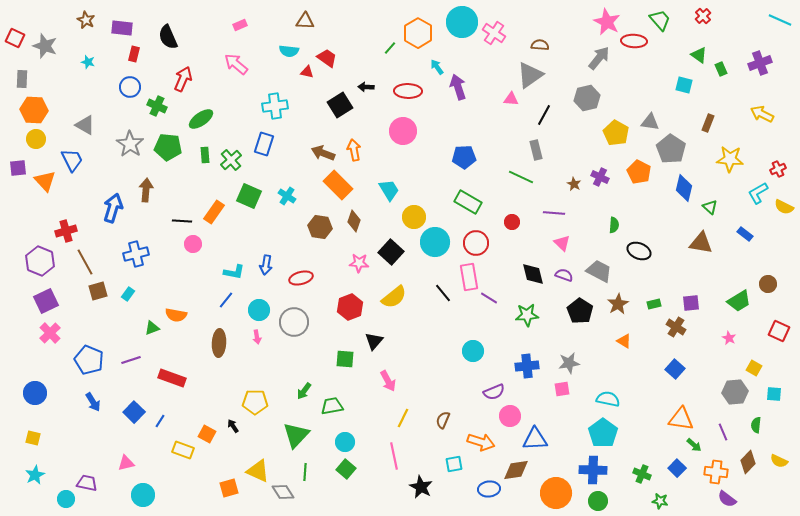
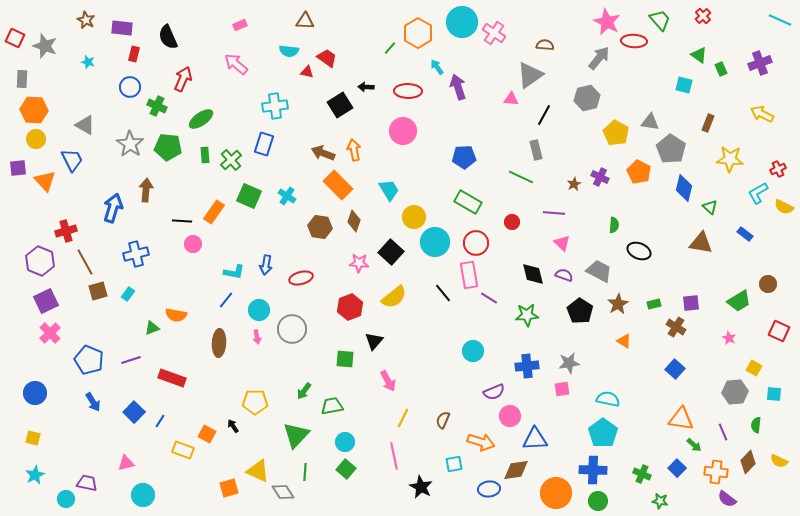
brown semicircle at (540, 45): moved 5 px right
brown star at (574, 184): rotated 16 degrees clockwise
pink rectangle at (469, 277): moved 2 px up
gray circle at (294, 322): moved 2 px left, 7 px down
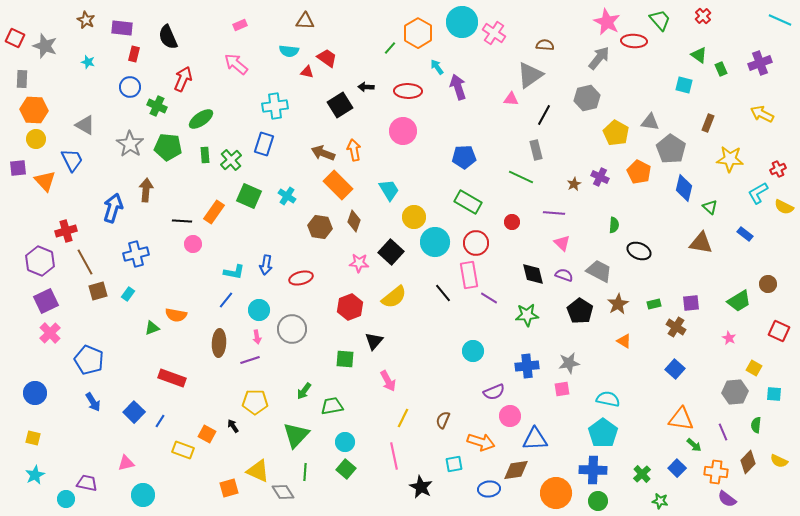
purple line at (131, 360): moved 119 px right
green cross at (642, 474): rotated 24 degrees clockwise
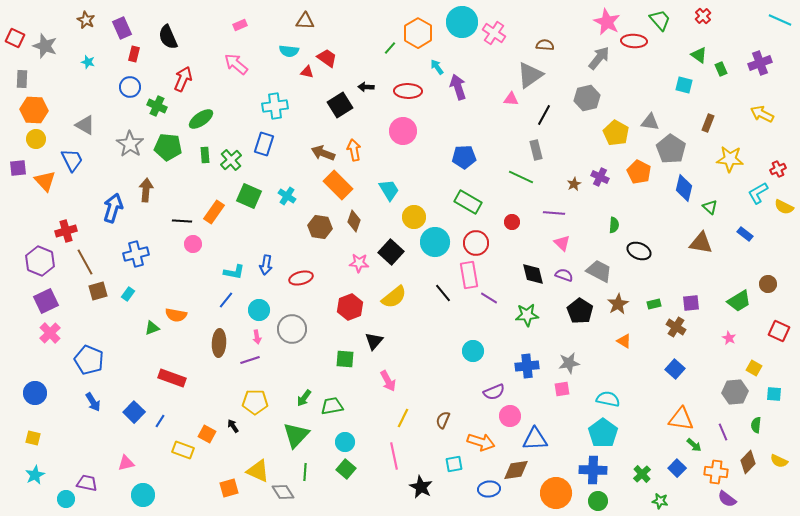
purple rectangle at (122, 28): rotated 60 degrees clockwise
green arrow at (304, 391): moved 7 px down
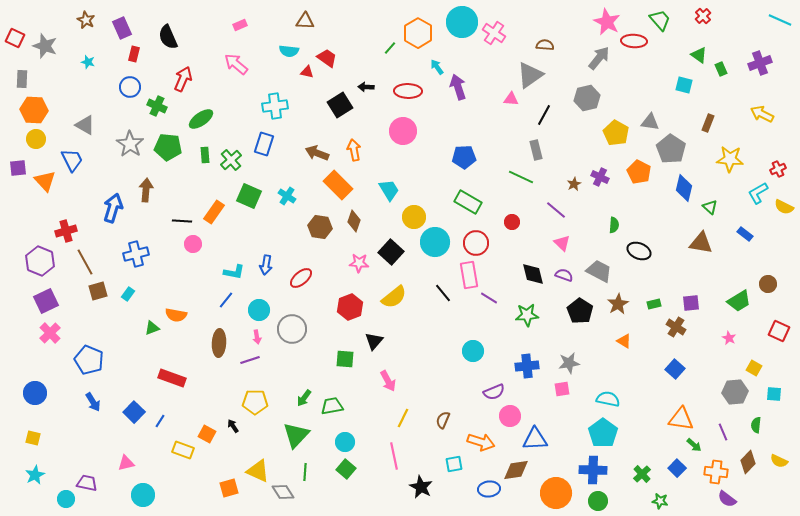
brown arrow at (323, 153): moved 6 px left
purple line at (554, 213): moved 2 px right, 3 px up; rotated 35 degrees clockwise
red ellipse at (301, 278): rotated 25 degrees counterclockwise
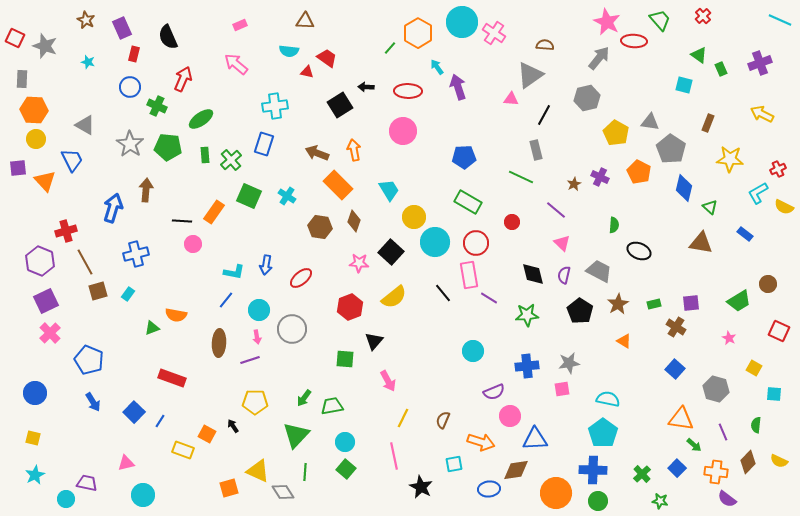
purple semicircle at (564, 275): rotated 96 degrees counterclockwise
gray hexagon at (735, 392): moved 19 px left, 3 px up; rotated 20 degrees clockwise
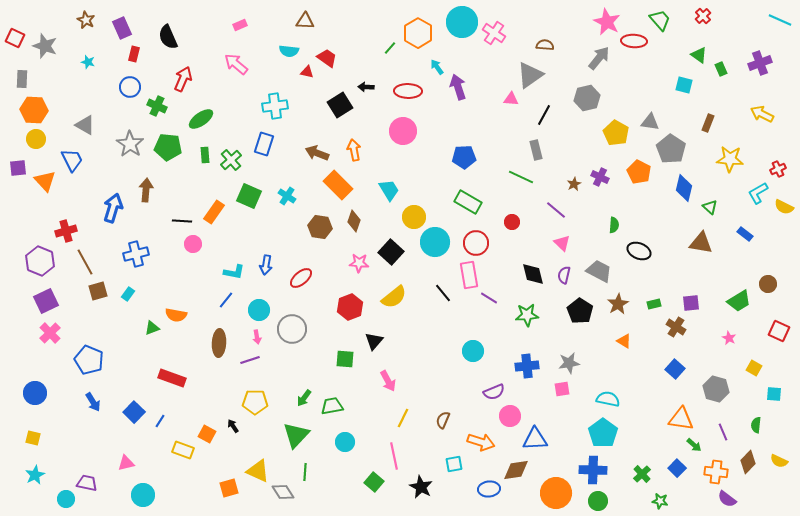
green square at (346, 469): moved 28 px right, 13 px down
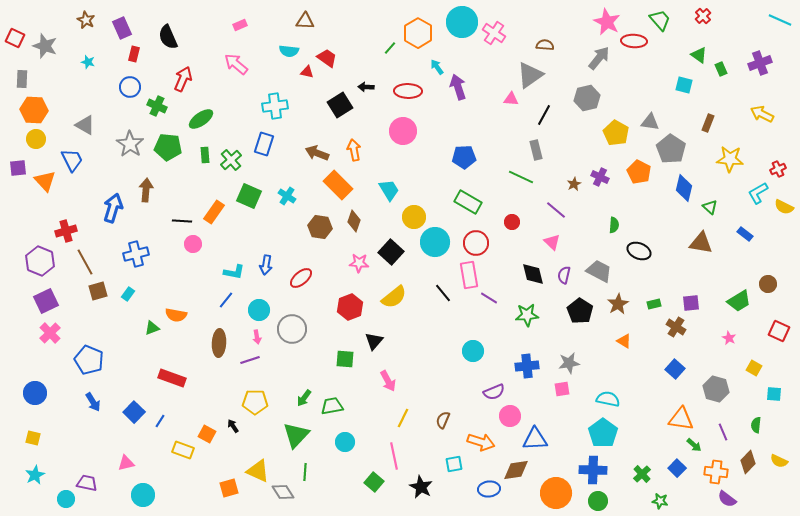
pink triangle at (562, 243): moved 10 px left, 1 px up
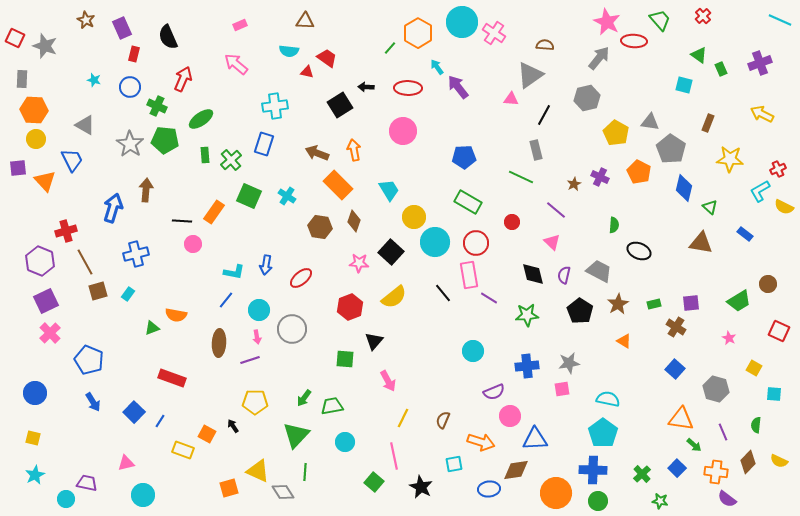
cyan star at (88, 62): moved 6 px right, 18 px down
purple arrow at (458, 87): rotated 20 degrees counterclockwise
red ellipse at (408, 91): moved 3 px up
green pentagon at (168, 147): moved 3 px left, 7 px up
cyan L-shape at (758, 193): moved 2 px right, 2 px up
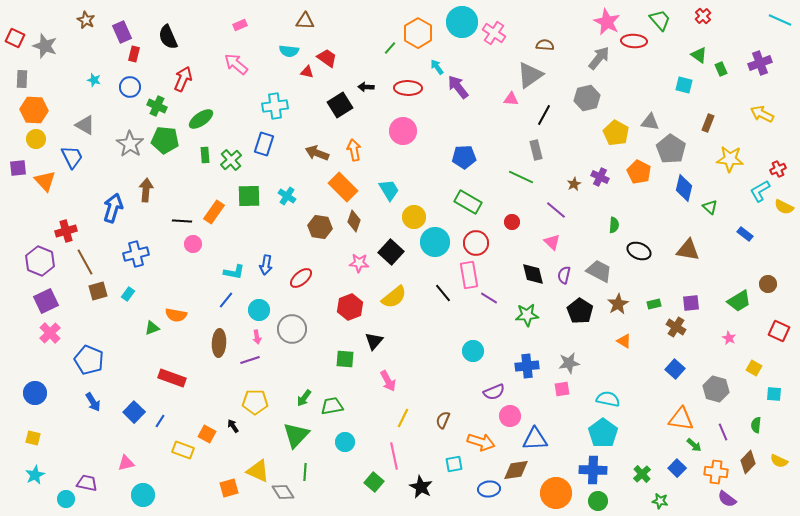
purple rectangle at (122, 28): moved 4 px down
blue trapezoid at (72, 160): moved 3 px up
orange rectangle at (338, 185): moved 5 px right, 2 px down
green square at (249, 196): rotated 25 degrees counterclockwise
brown triangle at (701, 243): moved 13 px left, 7 px down
